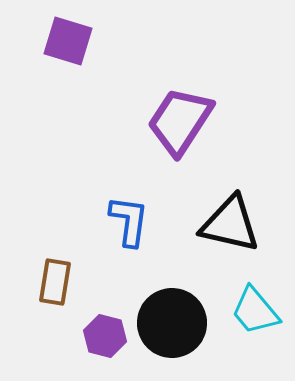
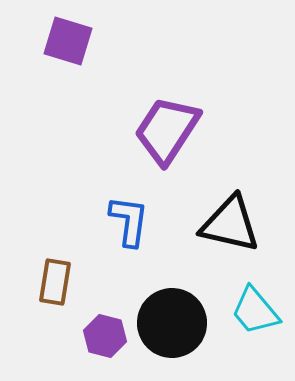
purple trapezoid: moved 13 px left, 9 px down
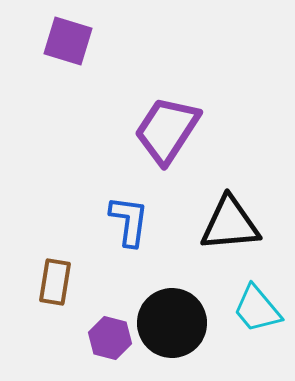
black triangle: rotated 18 degrees counterclockwise
cyan trapezoid: moved 2 px right, 2 px up
purple hexagon: moved 5 px right, 2 px down
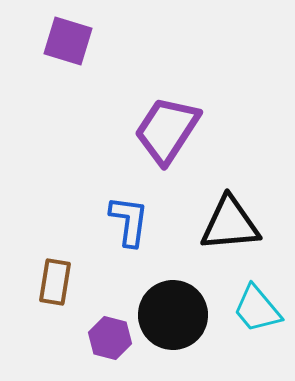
black circle: moved 1 px right, 8 px up
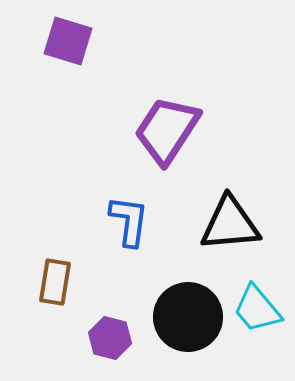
black circle: moved 15 px right, 2 px down
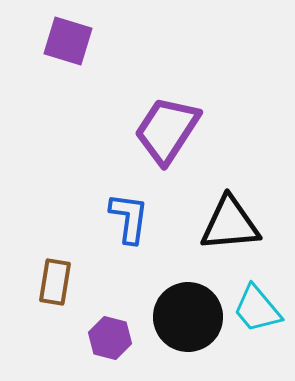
blue L-shape: moved 3 px up
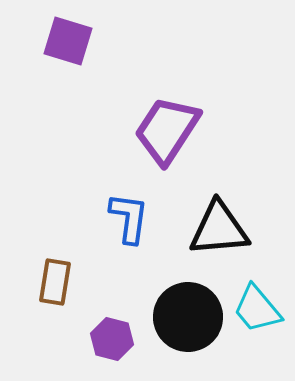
black triangle: moved 11 px left, 5 px down
purple hexagon: moved 2 px right, 1 px down
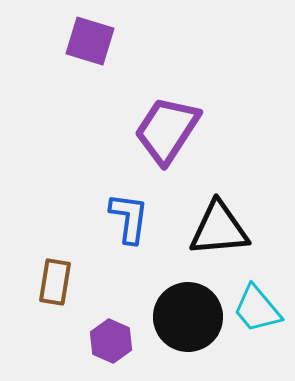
purple square: moved 22 px right
purple hexagon: moved 1 px left, 2 px down; rotated 9 degrees clockwise
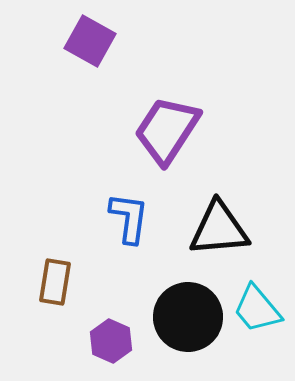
purple square: rotated 12 degrees clockwise
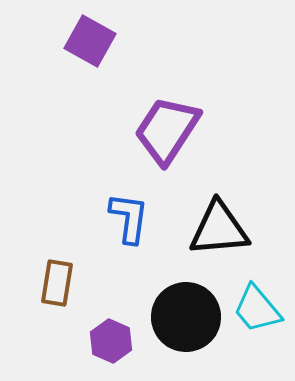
brown rectangle: moved 2 px right, 1 px down
black circle: moved 2 px left
